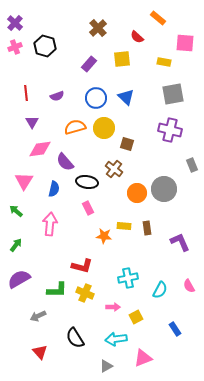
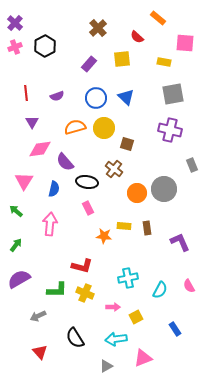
black hexagon at (45, 46): rotated 15 degrees clockwise
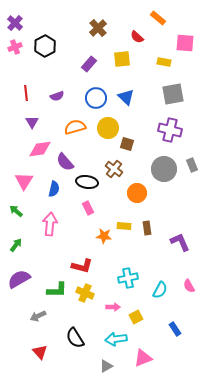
yellow circle at (104, 128): moved 4 px right
gray circle at (164, 189): moved 20 px up
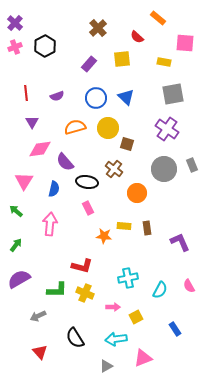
purple cross at (170, 130): moved 3 px left, 1 px up; rotated 20 degrees clockwise
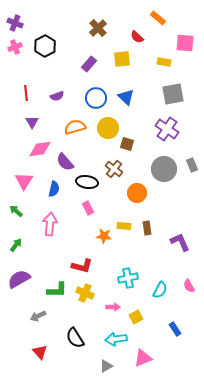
purple cross at (15, 23): rotated 21 degrees counterclockwise
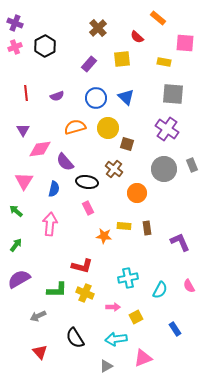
gray square at (173, 94): rotated 15 degrees clockwise
purple triangle at (32, 122): moved 9 px left, 8 px down
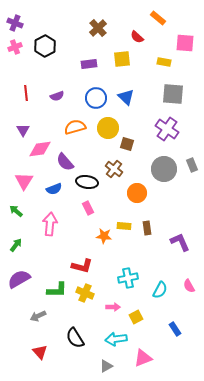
purple rectangle at (89, 64): rotated 42 degrees clockwise
blue semicircle at (54, 189): rotated 56 degrees clockwise
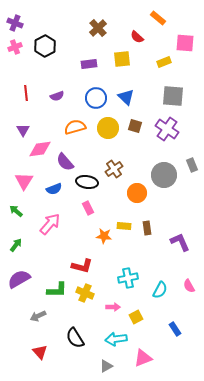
yellow rectangle at (164, 62): rotated 32 degrees counterclockwise
gray square at (173, 94): moved 2 px down
brown square at (127, 144): moved 8 px right, 18 px up
brown cross at (114, 169): rotated 18 degrees clockwise
gray circle at (164, 169): moved 6 px down
pink arrow at (50, 224): rotated 35 degrees clockwise
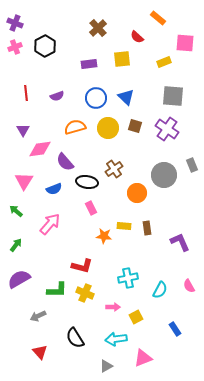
pink rectangle at (88, 208): moved 3 px right
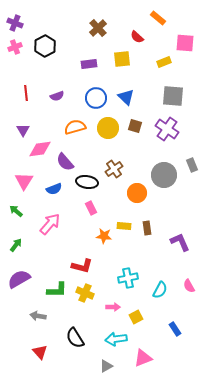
gray arrow at (38, 316): rotated 35 degrees clockwise
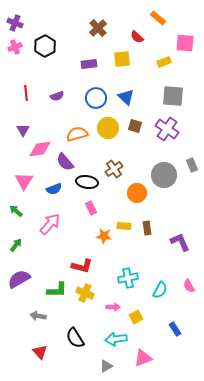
orange semicircle at (75, 127): moved 2 px right, 7 px down
